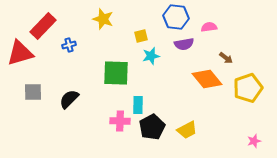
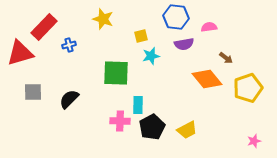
red rectangle: moved 1 px right, 1 px down
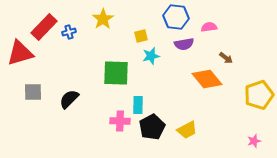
yellow star: rotated 20 degrees clockwise
blue cross: moved 13 px up
yellow pentagon: moved 11 px right, 7 px down
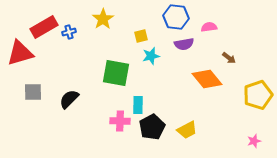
red rectangle: rotated 16 degrees clockwise
brown arrow: moved 3 px right
green square: rotated 8 degrees clockwise
yellow pentagon: moved 1 px left
